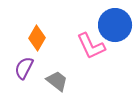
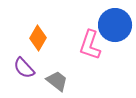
orange diamond: moved 1 px right
pink L-shape: moved 1 px left, 1 px up; rotated 44 degrees clockwise
purple semicircle: rotated 70 degrees counterclockwise
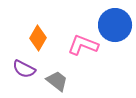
pink L-shape: moved 7 px left; rotated 92 degrees clockwise
purple semicircle: moved 1 px down; rotated 20 degrees counterclockwise
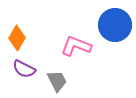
orange diamond: moved 21 px left
pink L-shape: moved 7 px left, 1 px down
gray trapezoid: rotated 25 degrees clockwise
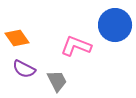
orange diamond: rotated 65 degrees counterclockwise
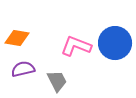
blue circle: moved 18 px down
orange diamond: rotated 45 degrees counterclockwise
purple semicircle: moved 1 px left; rotated 140 degrees clockwise
